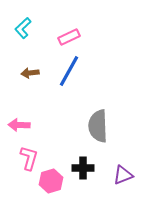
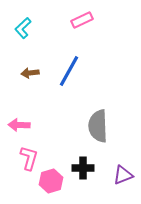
pink rectangle: moved 13 px right, 17 px up
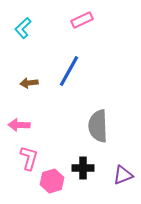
brown arrow: moved 1 px left, 10 px down
pink hexagon: moved 1 px right
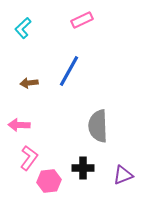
pink L-shape: rotated 20 degrees clockwise
pink hexagon: moved 3 px left; rotated 10 degrees clockwise
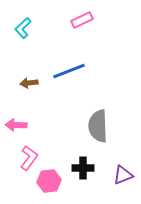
blue line: rotated 40 degrees clockwise
pink arrow: moved 3 px left
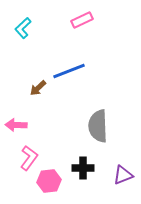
brown arrow: moved 9 px right, 5 px down; rotated 36 degrees counterclockwise
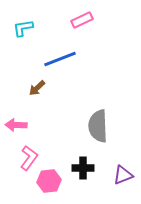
cyan L-shape: rotated 35 degrees clockwise
blue line: moved 9 px left, 12 px up
brown arrow: moved 1 px left
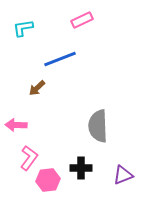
black cross: moved 2 px left
pink hexagon: moved 1 px left, 1 px up
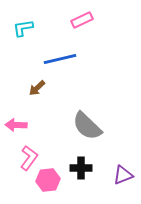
blue line: rotated 8 degrees clockwise
gray semicircle: moved 11 px left; rotated 44 degrees counterclockwise
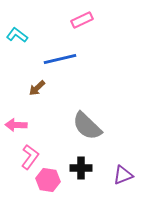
cyan L-shape: moved 6 px left, 7 px down; rotated 45 degrees clockwise
pink L-shape: moved 1 px right, 1 px up
pink hexagon: rotated 15 degrees clockwise
